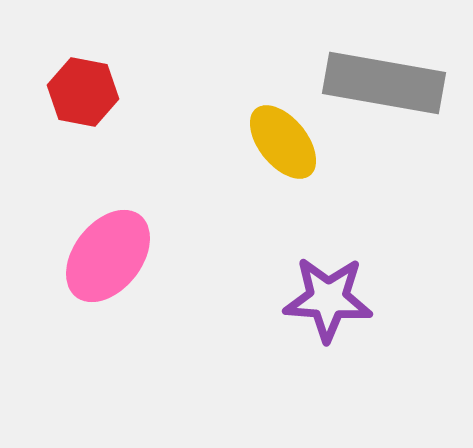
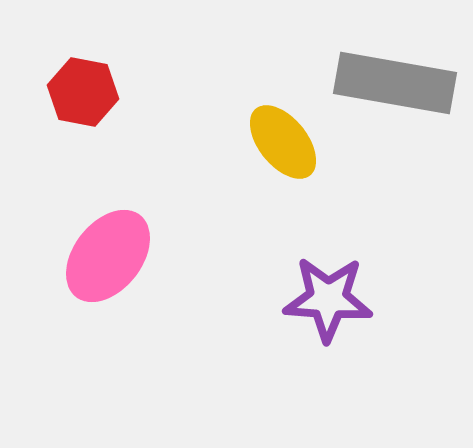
gray rectangle: moved 11 px right
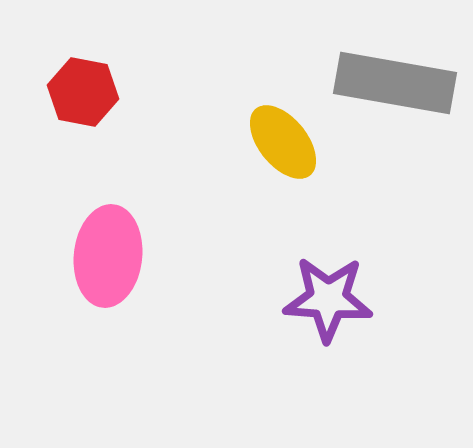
pink ellipse: rotated 32 degrees counterclockwise
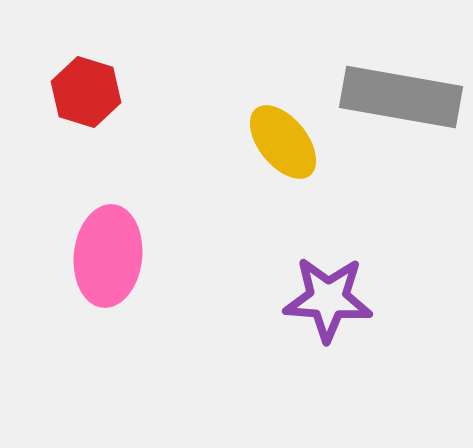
gray rectangle: moved 6 px right, 14 px down
red hexagon: moved 3 px right; rotated 6 degrees clockwise
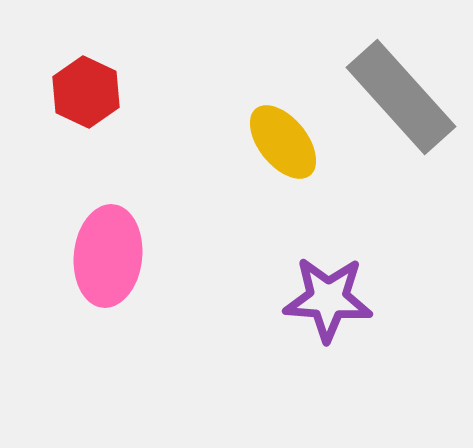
red hexagon: rotated 8 degrees clockwise
gray rectangle: rotated 38 degrees clockwise
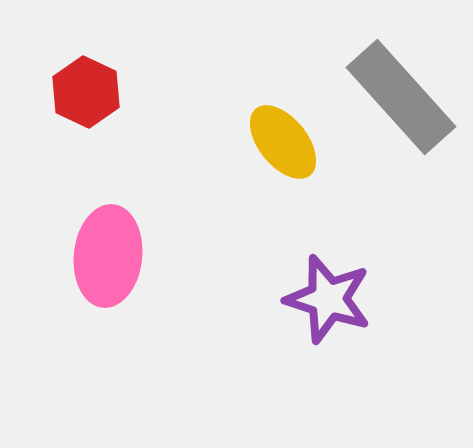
purple star: rotated 14 degrees clockwise
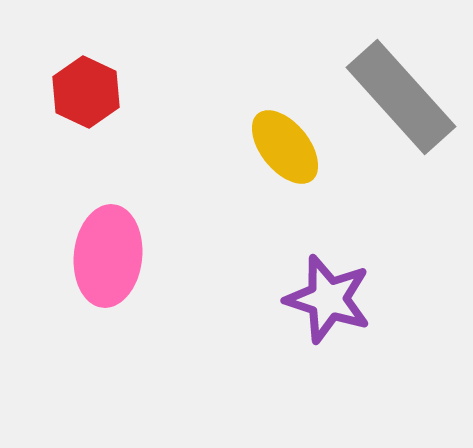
yellow ellipse: moved 2 px right, 5 px down
